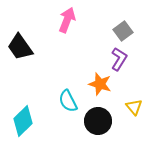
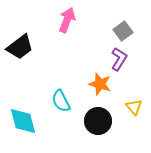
black trapezoid: rotated 92 degrees counterclockwise
cyan semicircle: moved 7 px left
cyan diamond: rotated 60 degrees counterclockwise
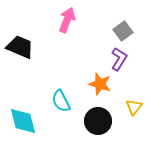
black trapezoid: rotated 120 degrees counterclockwise
yellow triangle: rotated 18 degrees clockwise
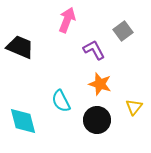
purple L-shape: moved 25 px left, 9 px up; rotated 60 degrees counterclockwise
black circle: moved 1 px left, 1 px up
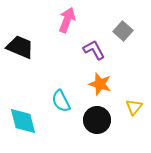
gray square: rotated 12 degrees counterclockwise
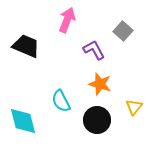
black trapezoid: moved 6 px right, 1 px up
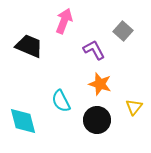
pink arrow: moved 3 px left, 1 px down
black trapezoid: moved 3 px right
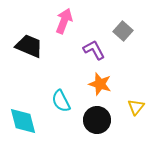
yellow triangle: moved 2 px right
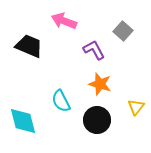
pink arrow: rotated 90 degrees counterclockwise
